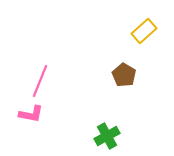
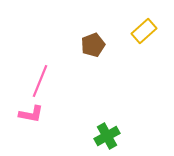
brown pentagon: moved 31 px left, 30 px up; rotated 20 degrees clockwise
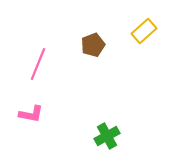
pink line: moved 2 px left, 17 px up
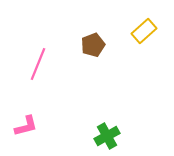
pink L-shape: moved 5 px left, 12 px down; rotated 25 degrees counterclockwise
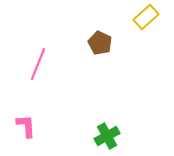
yellow rectangle: moved 2 px right, 14 px up
brown pentagon: moved 7 px right, 2 px up; rotated 25 degrees counterclockwise
pink L-shape: rotated 80 degrees counterclockwise
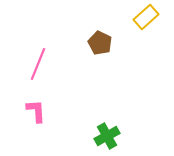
pink L-shape: moved 10 px right, 15 px up
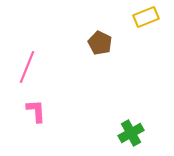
yellow rectangle: rotated 20 degrees clockwise
pink line: moved 11 px left, 3 px down
green cross: moved 24 px right, 3 px up
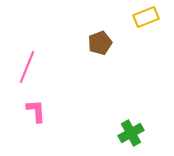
brown pentagon: rotated 25 degrees clockwise
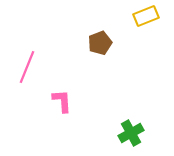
yellow rectangle: moved 1 px up
pink L-shape: moved 26 px right, 10 px up
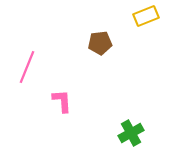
brown pentagon: rotated 15 degrees clockwise
